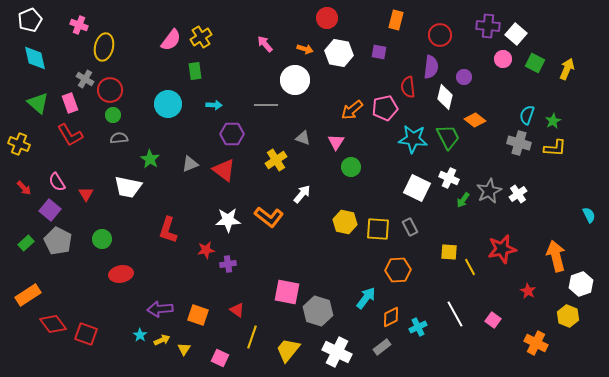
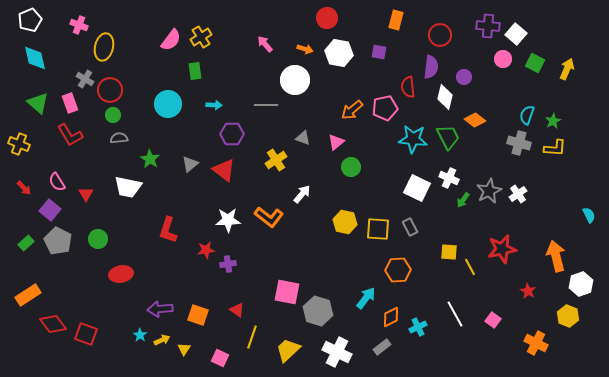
pink triangle at (336, 142): rotated 18 degrees clockwise
gray triangle at (190, 164): rotated 18 degrees counterclockwise
green circle at (102, 239): moved 4 px left
yellow trapezoid at (288, 350): rotated 8 degrees clockwise
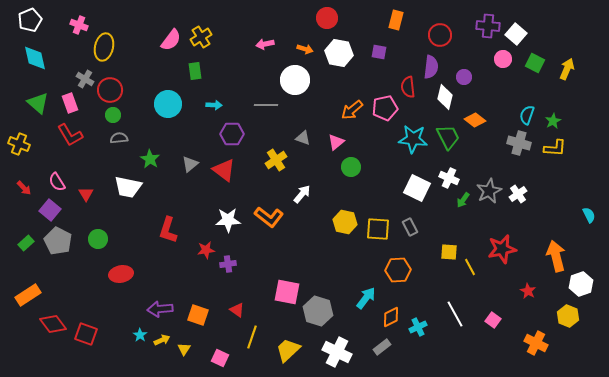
pink arrow at (265, 44): rotated 60 degrees counterclockwise
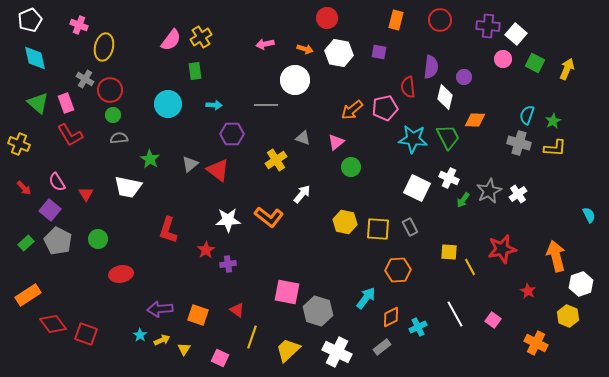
red circle at (440, 35): moved 15 px up
pink rectangle at (70, 103): moved 4 px left
orange diamond at (475, 120): rotated 35 degrees counterclockwise
red triangle at (224, 170): moved 6 px left
red star at (206, 250): rotated 24 degrees counterclockwise
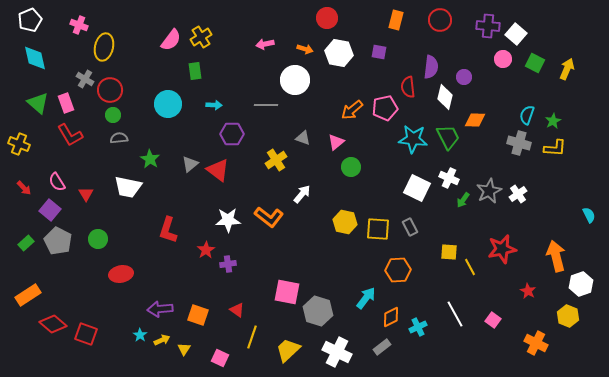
red diamond at (53, 324): rotated 12 degrees counterclockwise
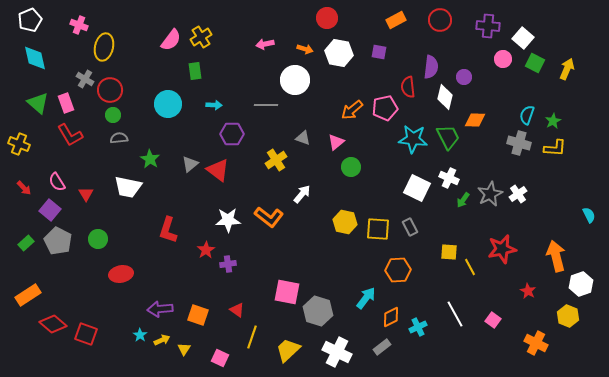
orange rectangle at (396, 20): rotated 48 degrees clockwise
white square at (516, 34): moved 7 px right, 4 px down
gray star at (489, 191): moved 1 px right, 3 px down
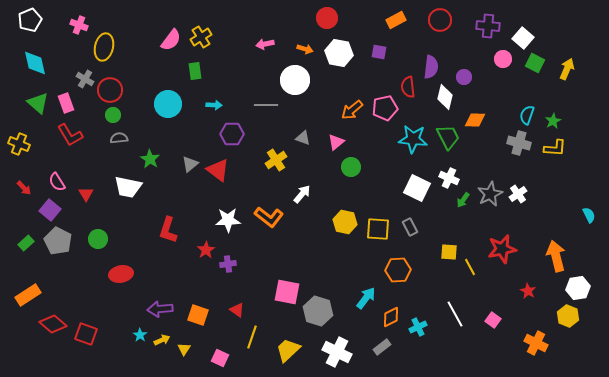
cyan diamond at (35, 58): moved 5 px down
white hexagon at (581, 284): moved 3 px left, 4 px down; rotated 10 degrees clockwise
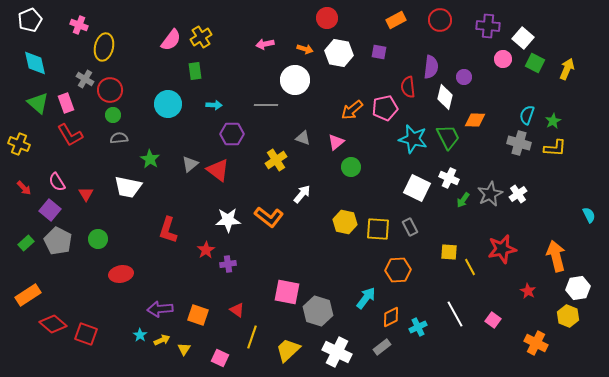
cyan star at (413, 139): rotated 8 degrees clockwise
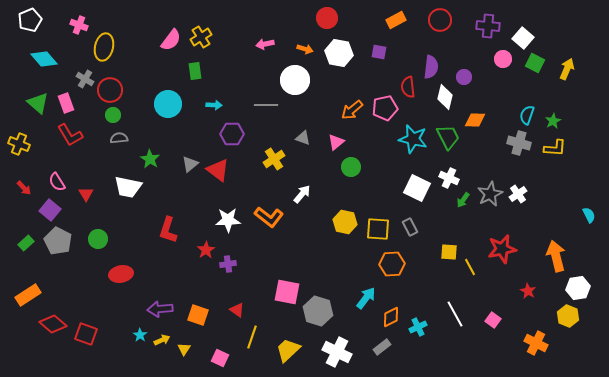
cyan diamond at (35, 63): moved 9 px right, 4 px up; rotated 28 degrees counterclockwise
yellow cross at (276, 160): moved 2 px left, 1 px up
orange hexagon at (398, 270): moved 6 px left, 6 px up
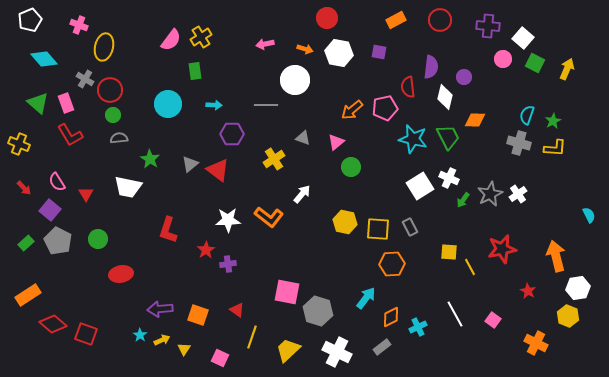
white square at (417, 188): moved 3 px right, 2 px up; rotated 32 degrees clockwise
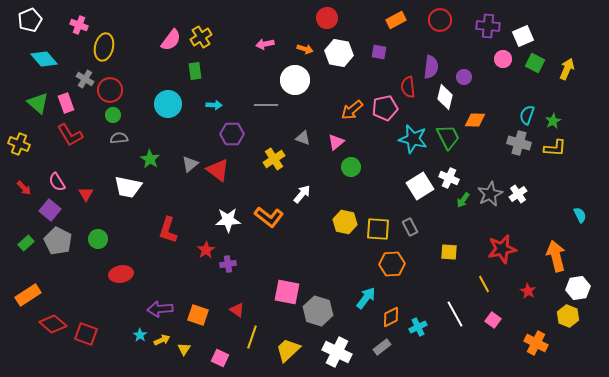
white square at (523, 38): moved 2 px up; rotated 25 degrees clockwise
cyan semicircle at (589, 215): moved 9 px left
yellow line at (470, 267): moved 14 px right, 17 px down
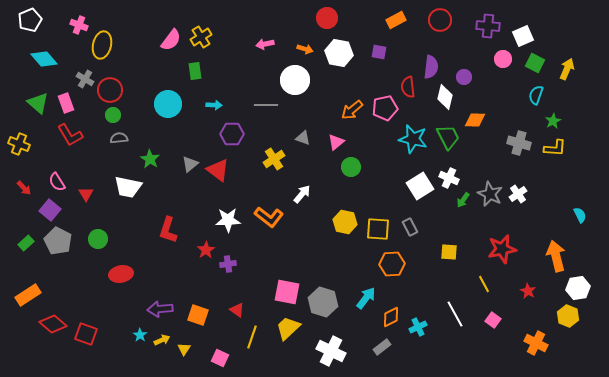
yellow ellipse at (104, 47): moved 2 px left, 2 px up
cyan semicircle at (527, 115): moved 9 px right, 20 px up
gray star at (490, 194): rotated 20 degrees counterclockwise
gray hexagon at (318, 311): moved 5 px right, 9 px up
yellow trapezoid at (288, 350): moved 22 px up
white cross at (337, 352): moved 6 px left, 1 px up
